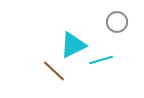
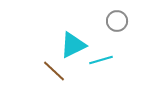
gray circle: moved 1 px up
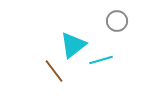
cyan triangle: rotated 12 degrees counterclockwise
brown line: rotated 10 degrees clockwise
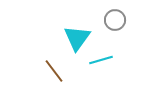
gray circle: moved 2 px left, 1 px up
cyan triangle: moved 4 px right, 7 px up; rotated 16 degrees counterclockwise
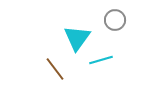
brown line: moved 1 px right, 2 px up
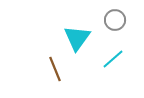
cyan line: moved 12 px right, 1 px up; rotated 25 degrees counterclockwise
brown line: rotated 15 degrees clockwise
